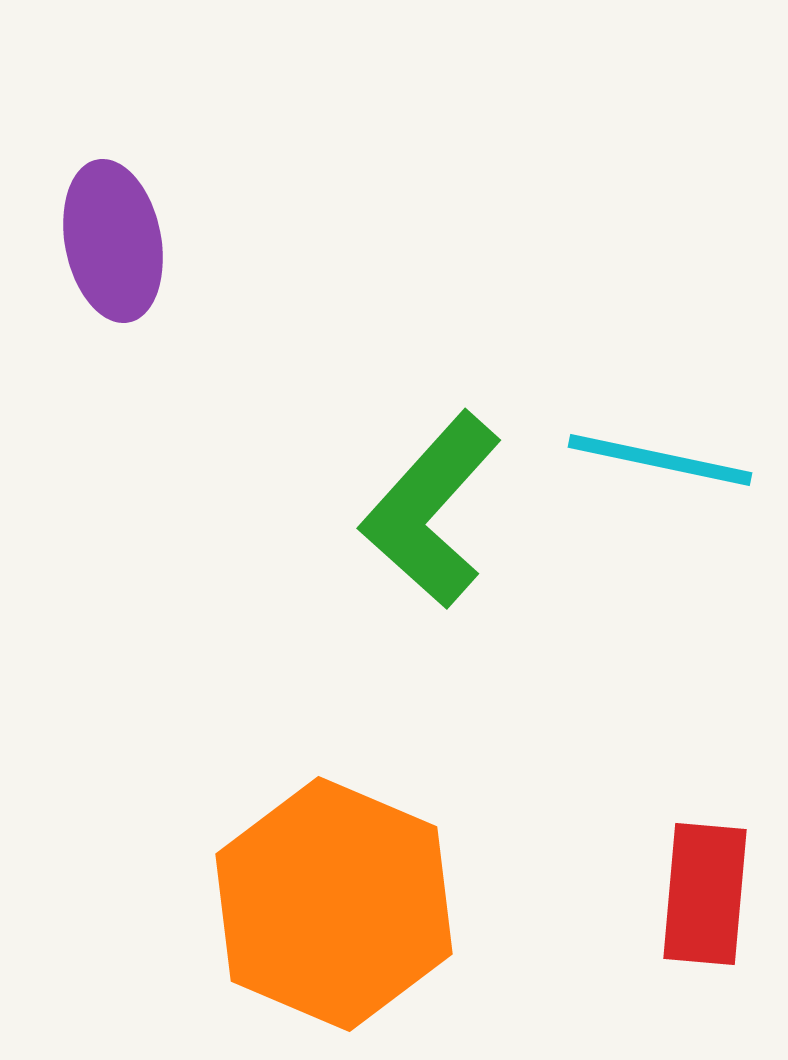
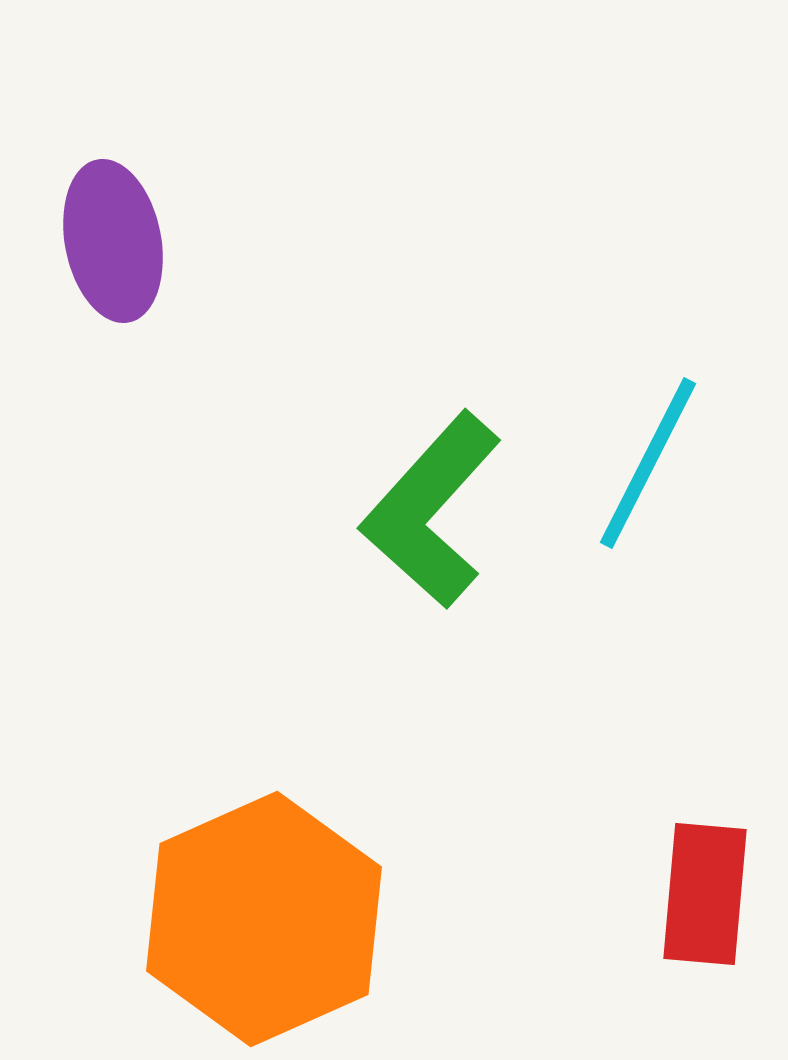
cyan line: moved 12 px left, 3 px down; rotated 75 degrees counterclockwise
orange hexagon: moved 70 px left, 15 px down; rotated 13 degrees clockwise
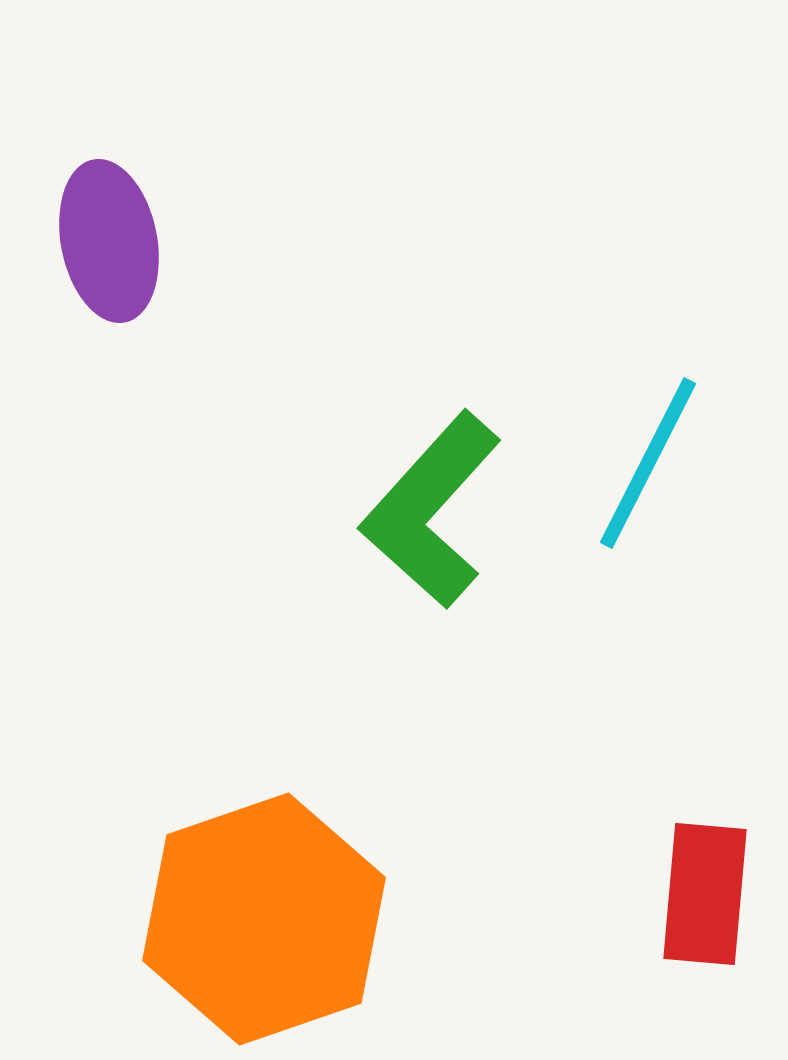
purple ellipse: moved 4 px left
orange hexagon: rotated 5 degrees clockwise
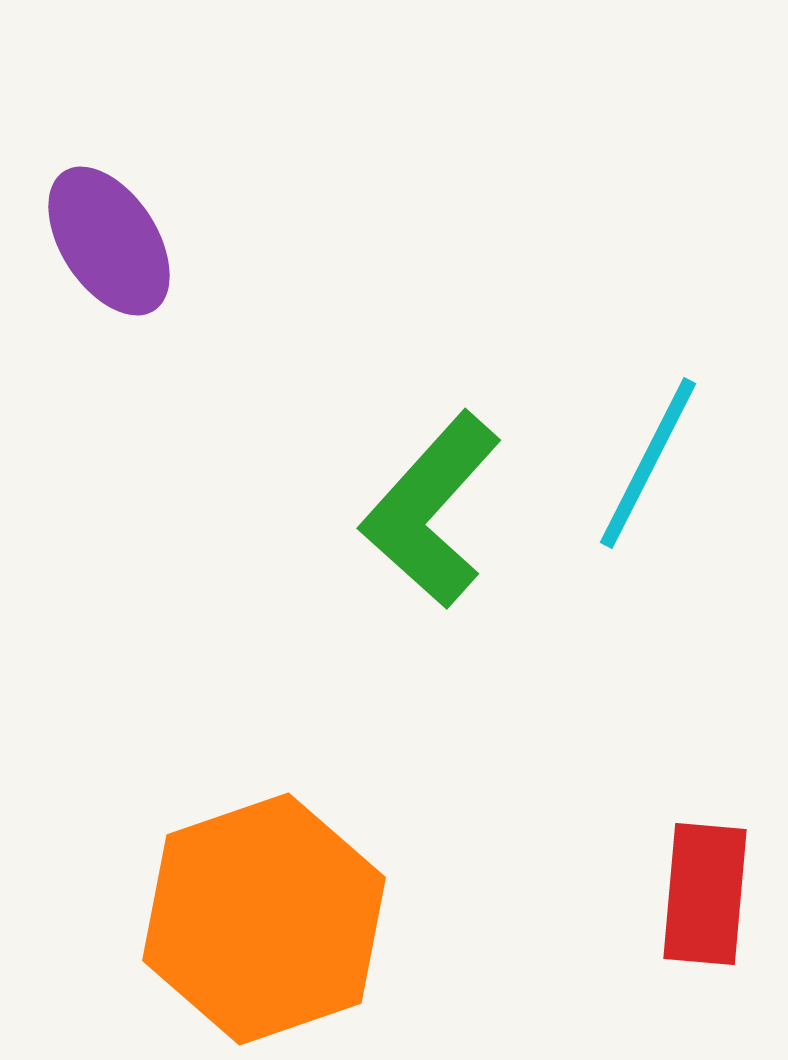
purple ellipse: rotated 22 degrees counterclockwise
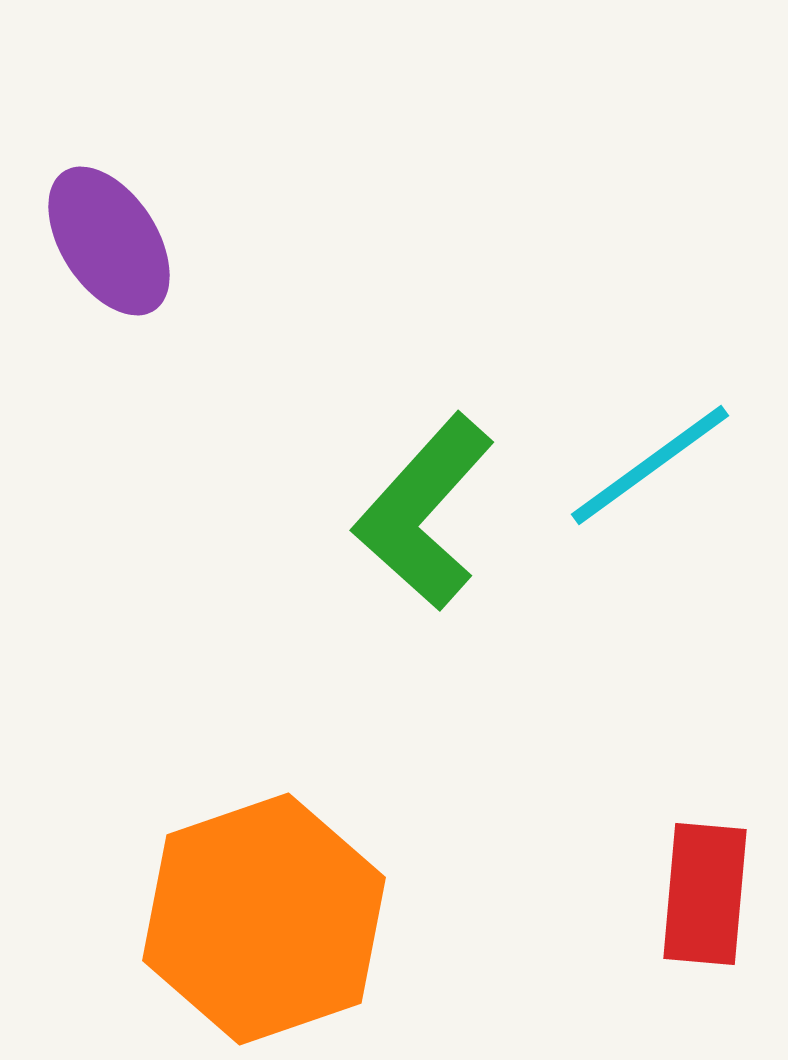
cyan line: moved 2 px right, 2 px down; rotated 27 degrees clockwise
green L-shape: moved 7 px left, 2 px down
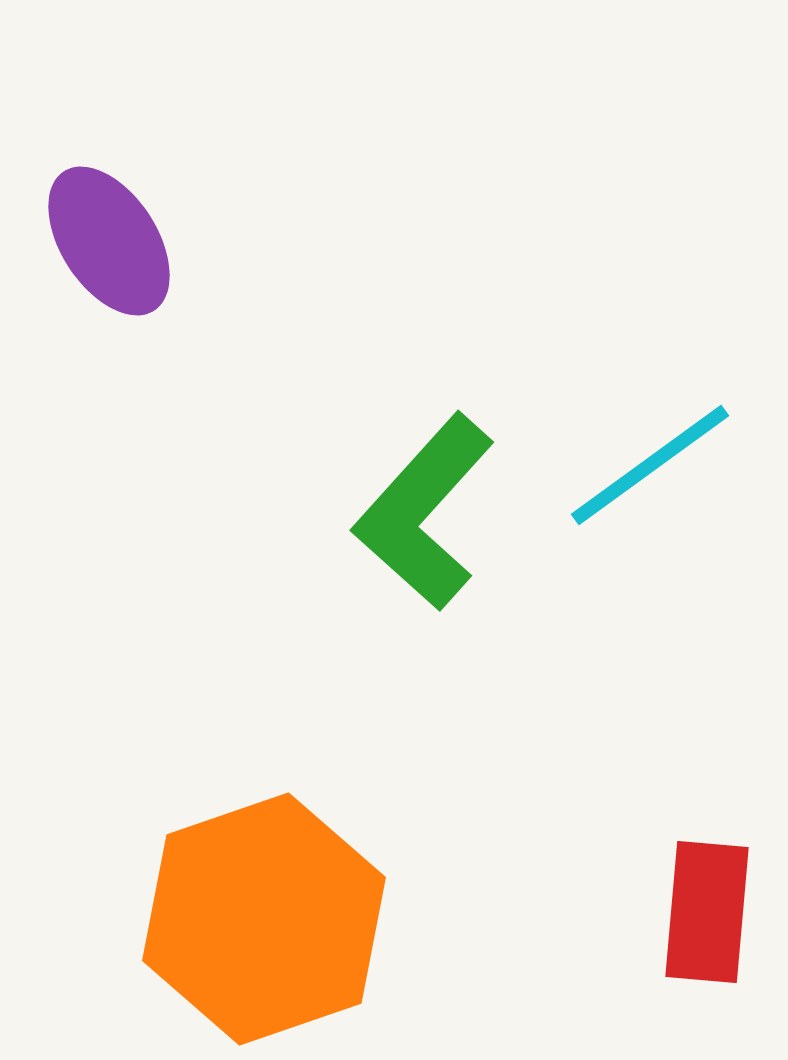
red rectangle: moved 2 px right, 18 px down
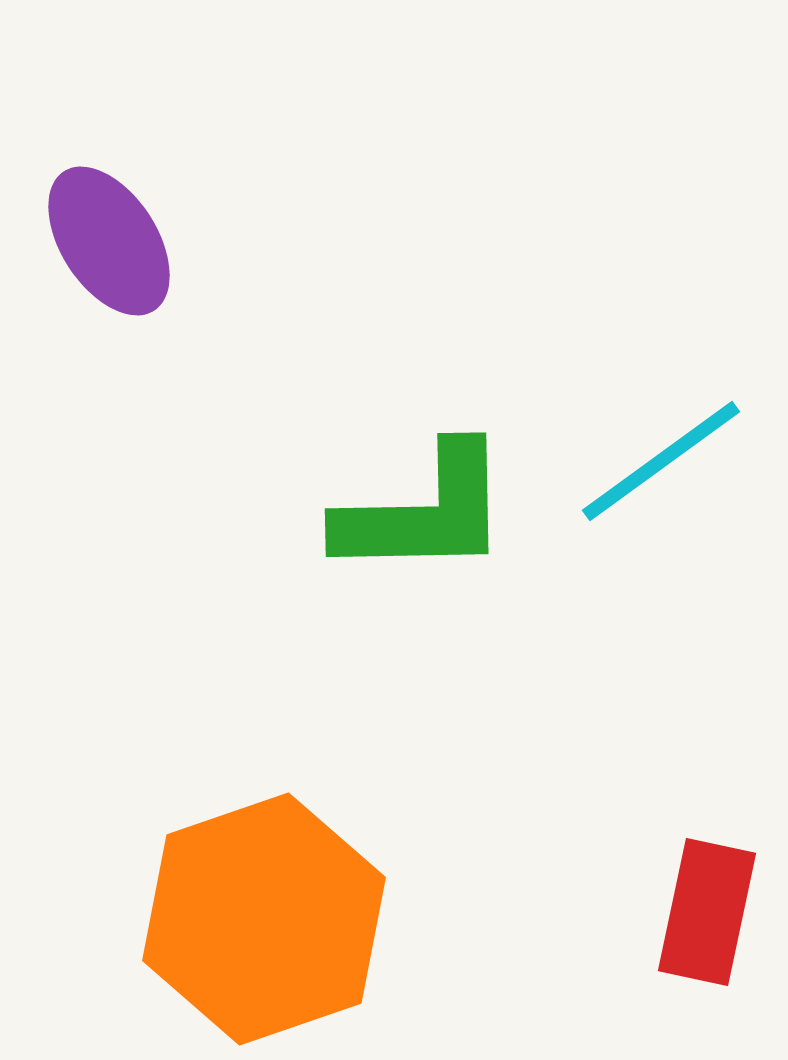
cyan line: moved 11 px right, 4 px up
green L-shape: rotated 133 degrees counterclockwise
red rectangle: rotated 7 degrees clockwise
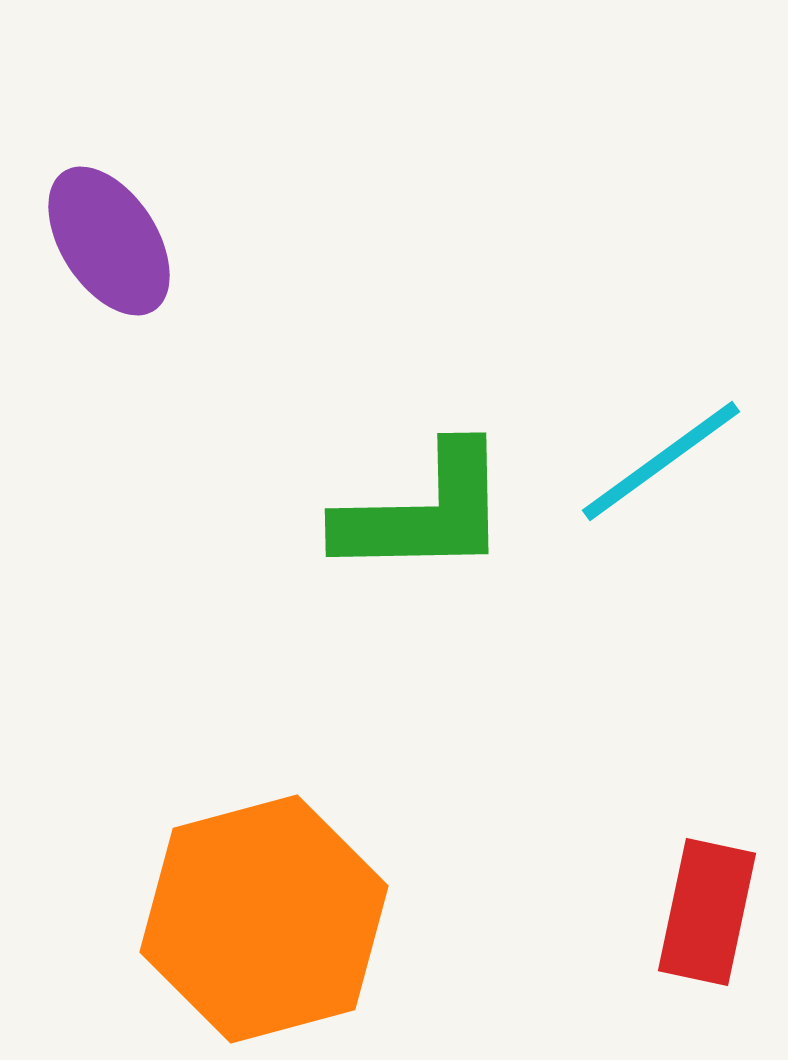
orange hexagon: rotated 4 degrees clockwise
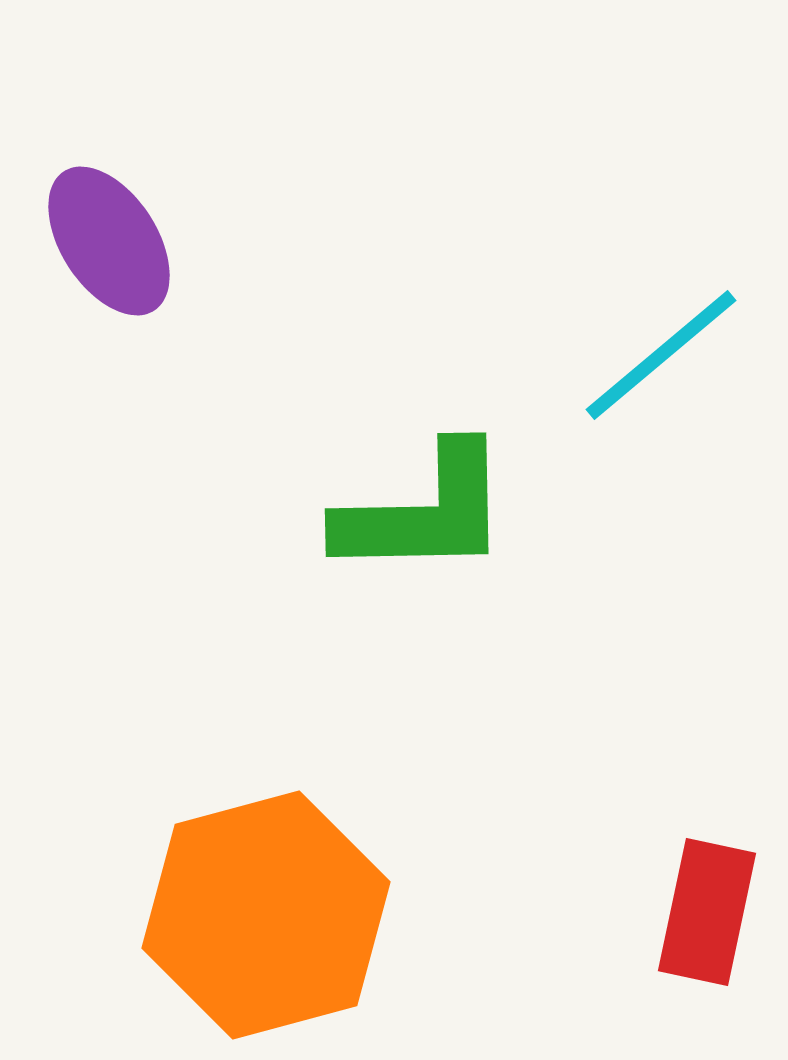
cyan line: moved 106 px up; rotated 4 degrees counterclockwise
orange hexagon: moved 2 px right, 4 px up
